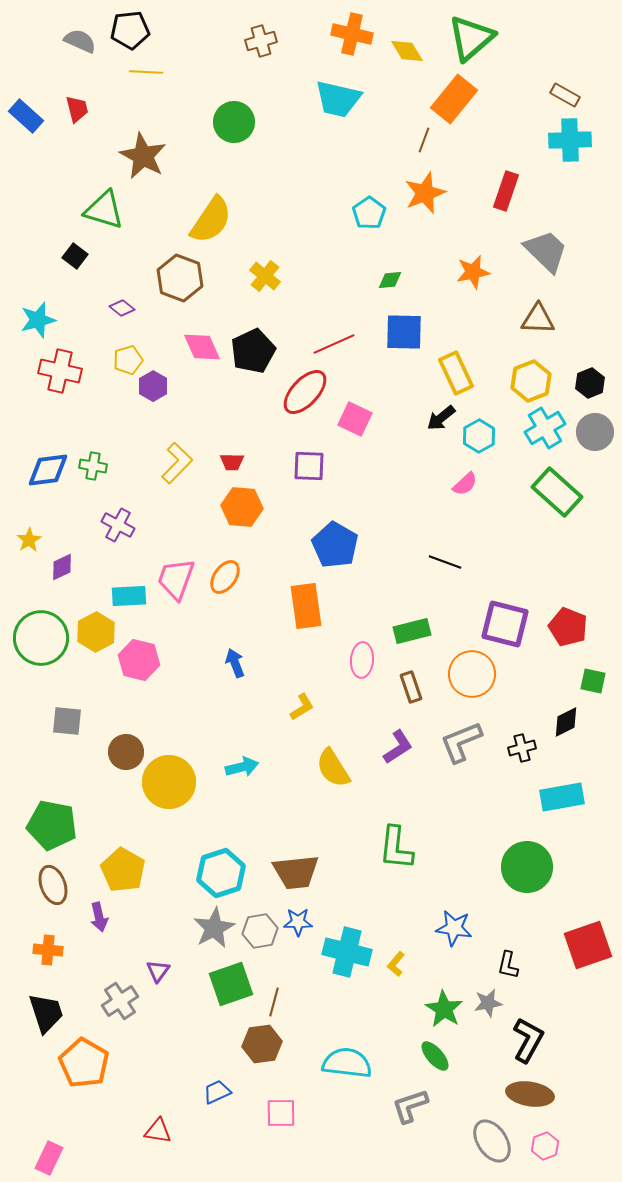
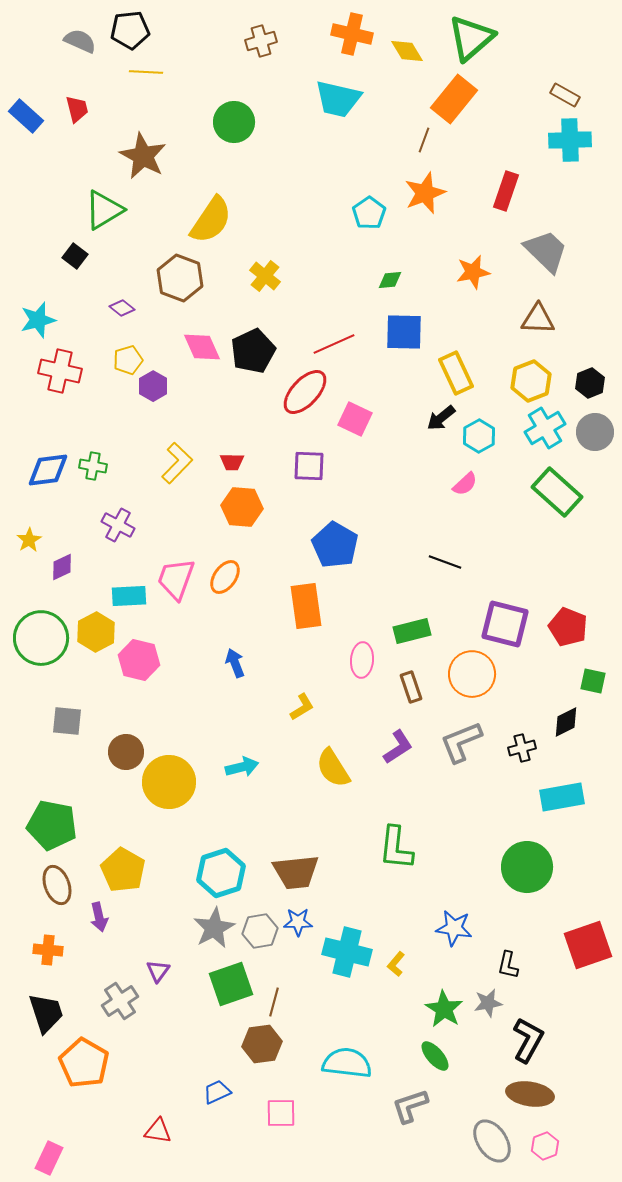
green triangle at (104, 210): rotated 48 degrees counterclockwise
brown ellipse at (53, 885): moved 4 px right
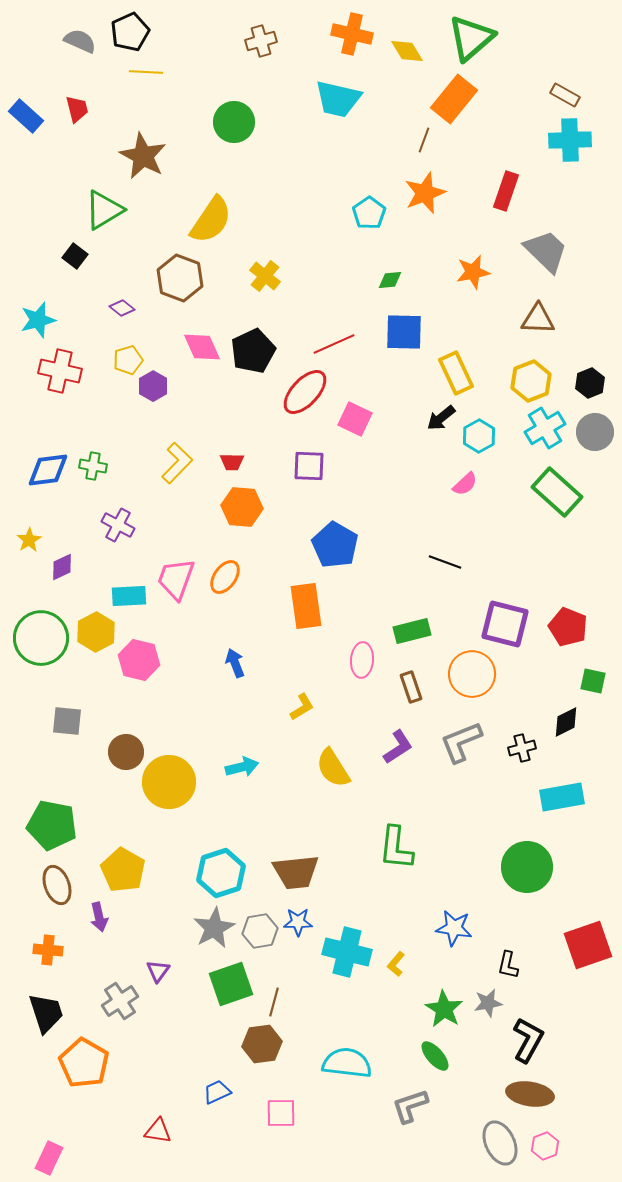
black pentagon at (130, 30): moved 2 px down; rotated 18 degrees counterclockwise
gray ellipse at (492, 1141): moved 8 px right, 2 px down; rotated 9 degrees clockwise
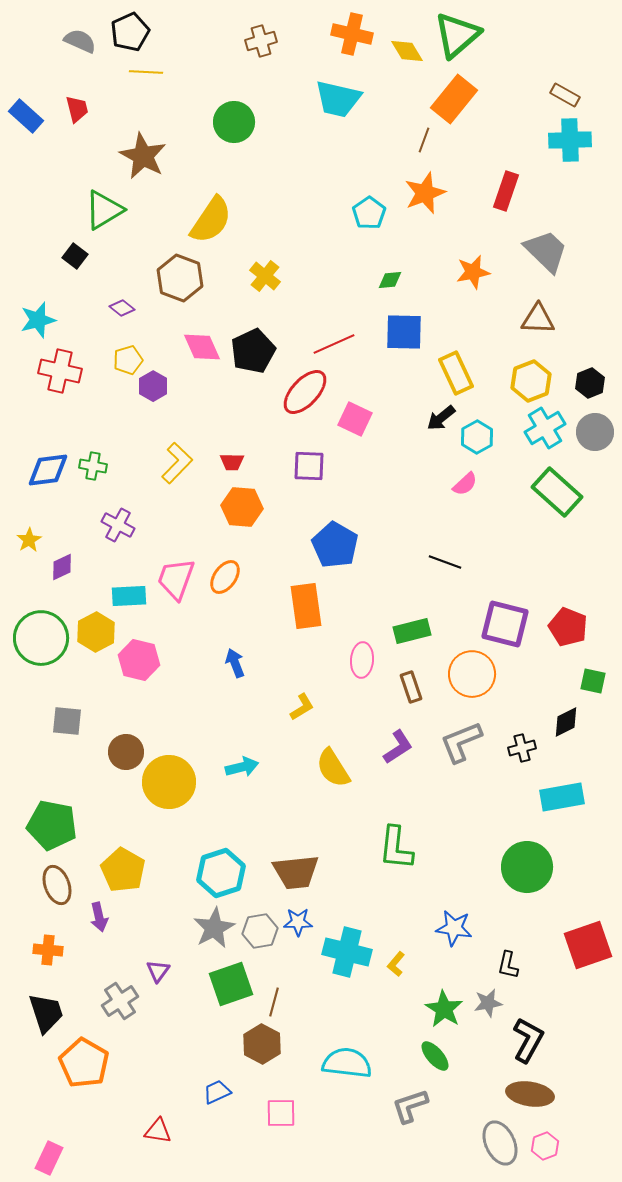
green triangle at (471, 38): moved 14 px left, 3 px up
cyan hexagon at (479, 436): moved 2 px left, 1 px down
brown hexagon at (262, 1044): rotated 24 degrees counterclockwise
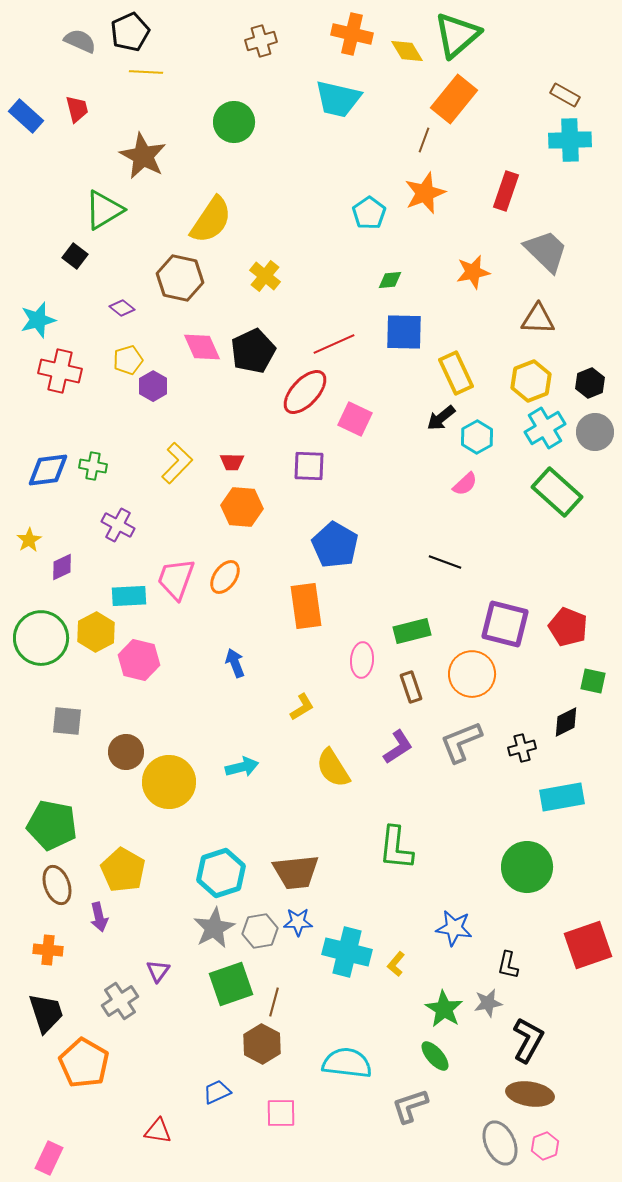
brown hexagon at (180, 278): rotated 9 degrees counterclockwise
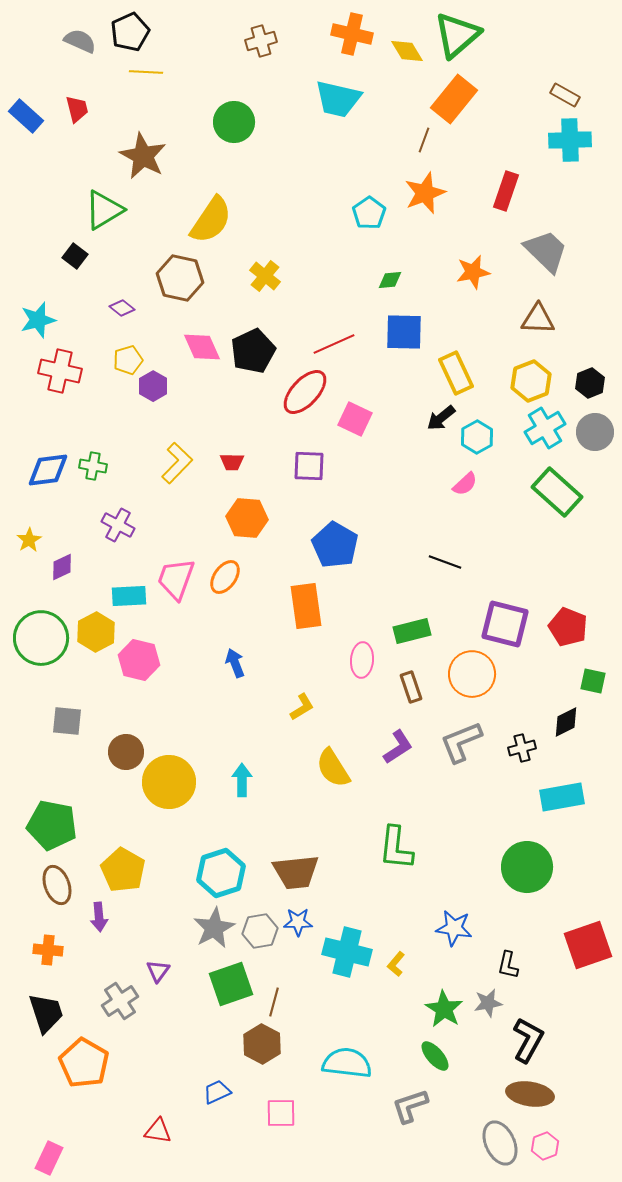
orange hexagon at (242, 507): moved 5 px right, 11 px down
cyan arrow at (242, 767): moved 13 px down; rotated 76 degrees counterclockwise
purple arrow at (99, 917): rotated 8 degrees clockwise
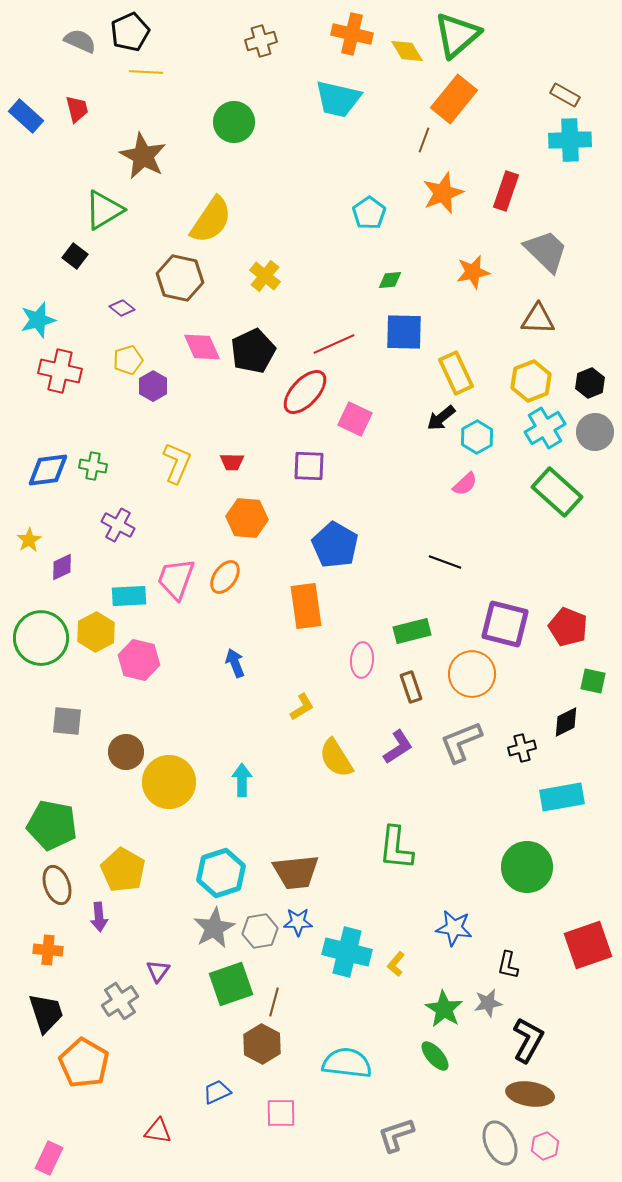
orange star at (425, 193): moved 18 px right
yellow L-shape at (177, 463): rotated 21 degrees counterclockwise
yellow semicircle at (333, 768): moved 3 px right, 10 px up
gray L-shape at (410, 1106): moved 14 px left, 29 px down
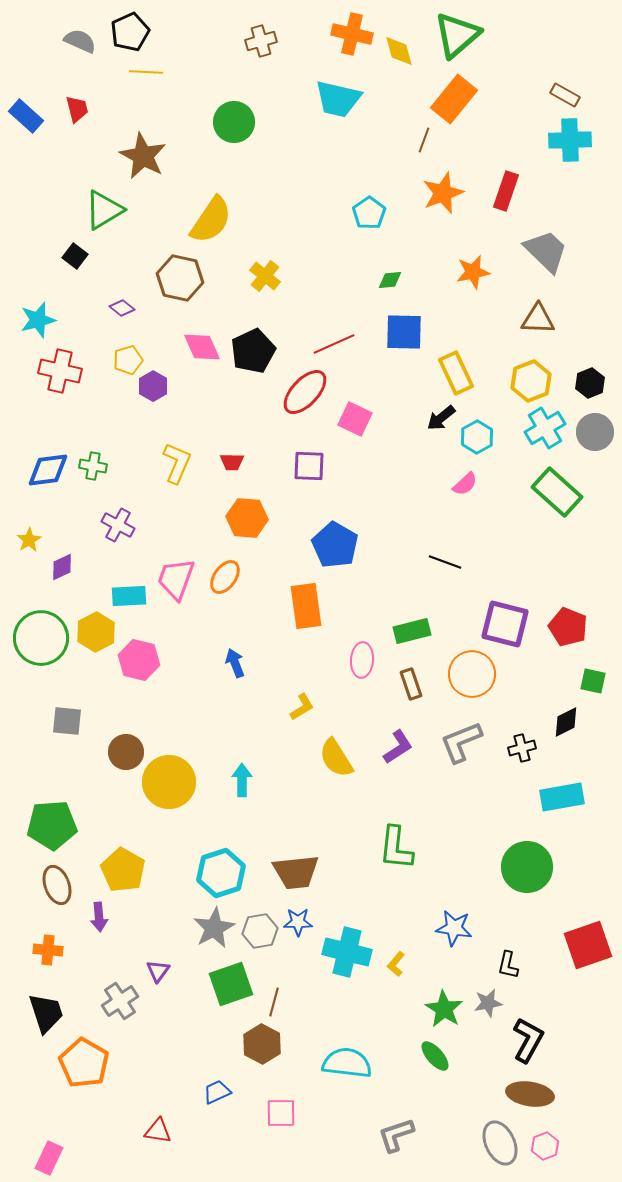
yellow diamond at (407, 51): moved 8 px left; rotated 16 degrees clockwise
brown rectangle at (411, 687): moved 3 px up
green pentagon at (52, 825): rotated 15 degrees counterclockwise
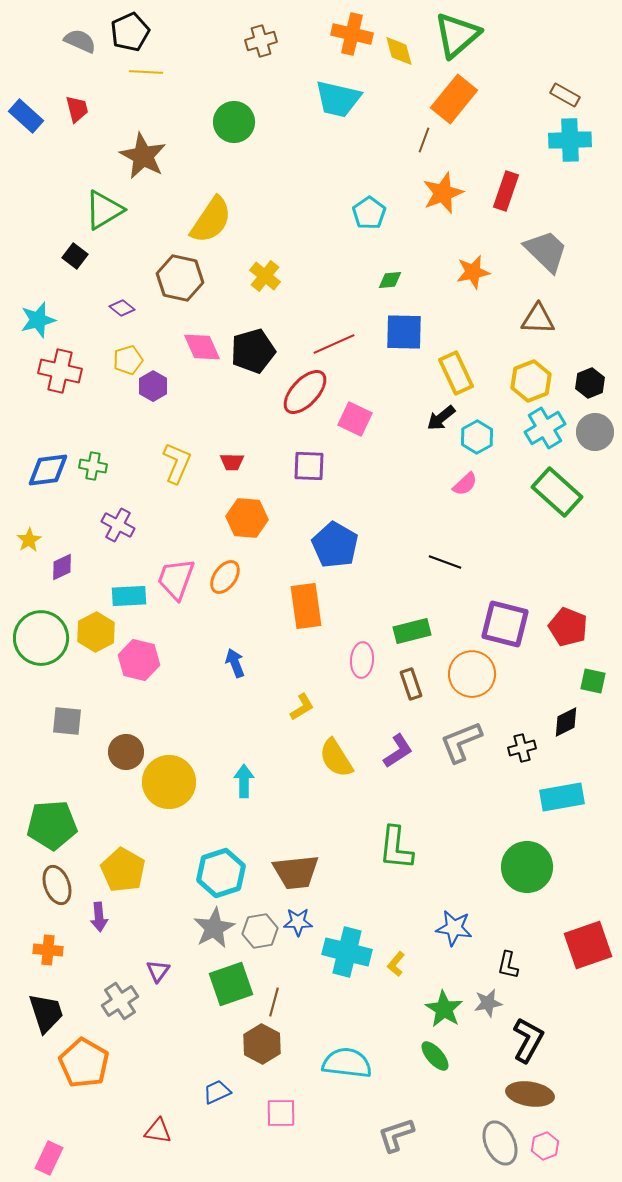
black pentagon at (253, 351): rotated 9 degrees clockwise
purple L-shape at (398, 747): moved 4 px down
cyan arrow at (242, 780): moved 2 px right, 1 px down
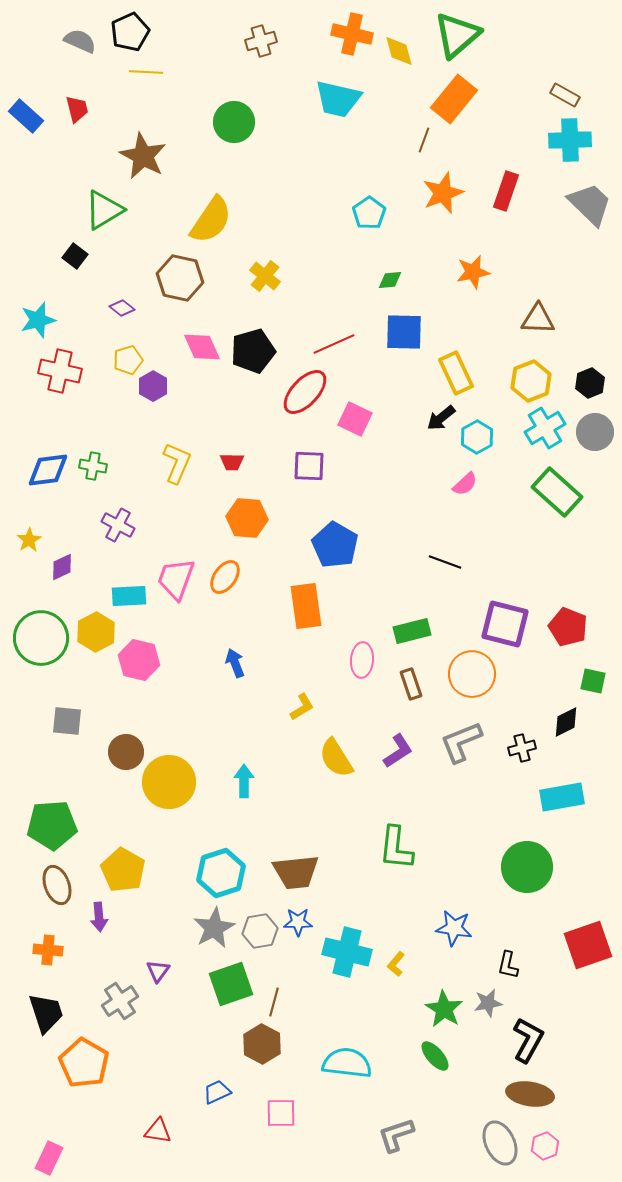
gray trapezoid at (546, 251): moved 44 px right, 47 px up
